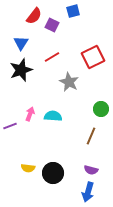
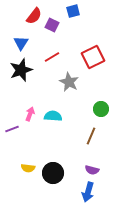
purple line: moved 2 px right, 3 px down
purple semicircle: moved 1 px right
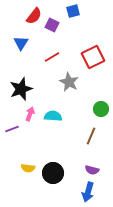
black star: moved 19 px down
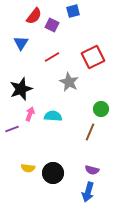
brown line: moved 1 px left, 4 px up
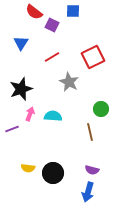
blue square: rotated 16 degrees clockwise
red semicircle: moved 4 px up; rotated 90 degrees clockwise
brown line: rotated 36 degrees counterclockwise
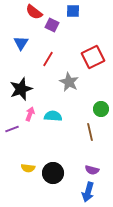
red line: moved 4 px left, 2 px down; rotated 28 degrees counterclockwise
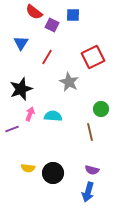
blue square: moved 4 px down
red line: moved 1 px left, 2 px up
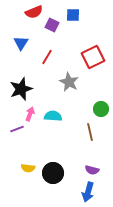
red semicircle: rotated 60 degrees counterclockwise
purple line: moved 5 px right
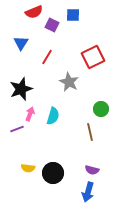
cyan semicircle: rotated 102 degrees clockwise
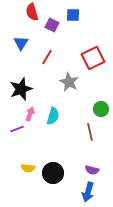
red semicircle: moved 2 px left; rotated 96 degrees clockwise
red square: moved 1 px down
